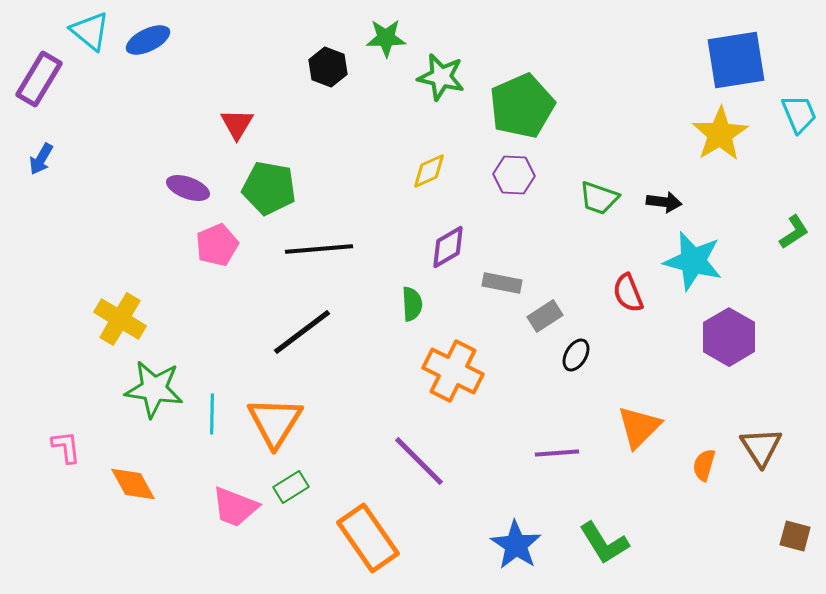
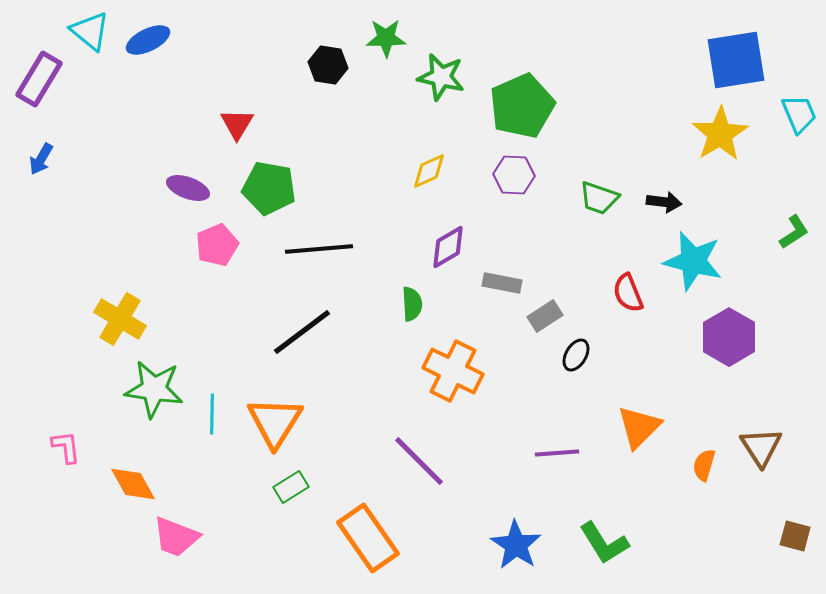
black hexagon at (328, 67): moved 2 px up; rotated 12 degrees counterclockwise
pink trapezoid at (235, 507): moved 59 px left, 30 px down
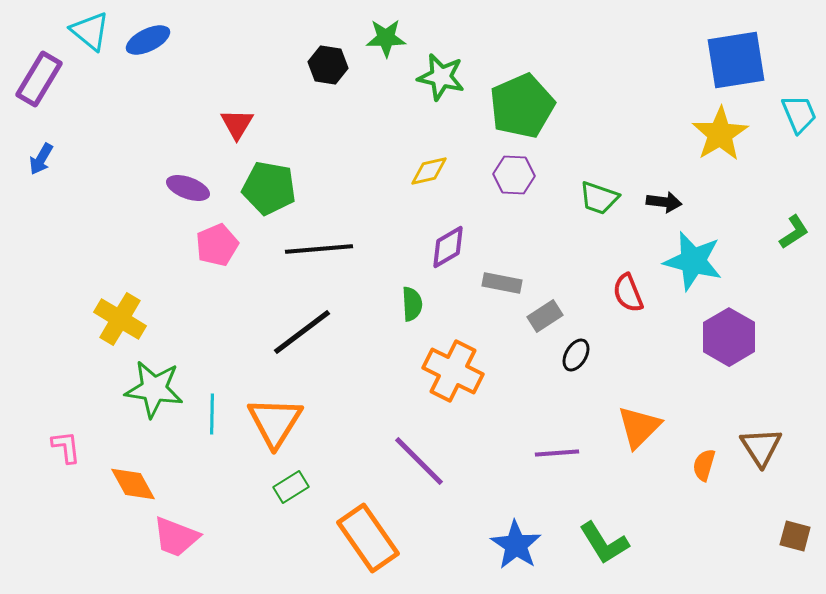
yellow diamond at (429, 171): rotated 12 degrees clockwise
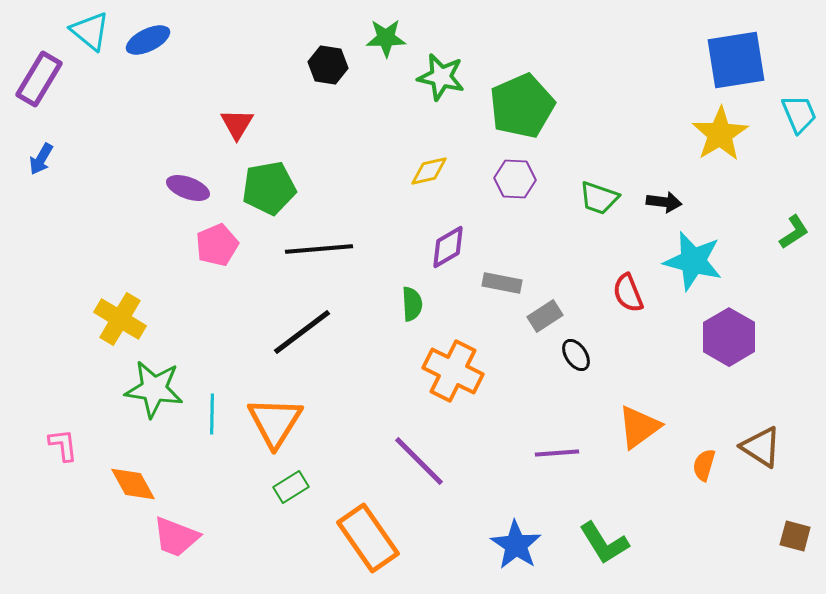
purple hexagon at (514, 175): moved 1 px right, 4 px down
green pentagon at (269, 188): rotated 20 degrees counterclockwise
black ellipse at (576, 355): rotated 64 degrees counterclockwise
orange triangle at (639, 427): rotated 9 degrees clockwise
pink L-shape at (66, 447): moved 3 px left, 2 px up
brown triangle at (761, 447): rotated 24 degrees counterclockwise
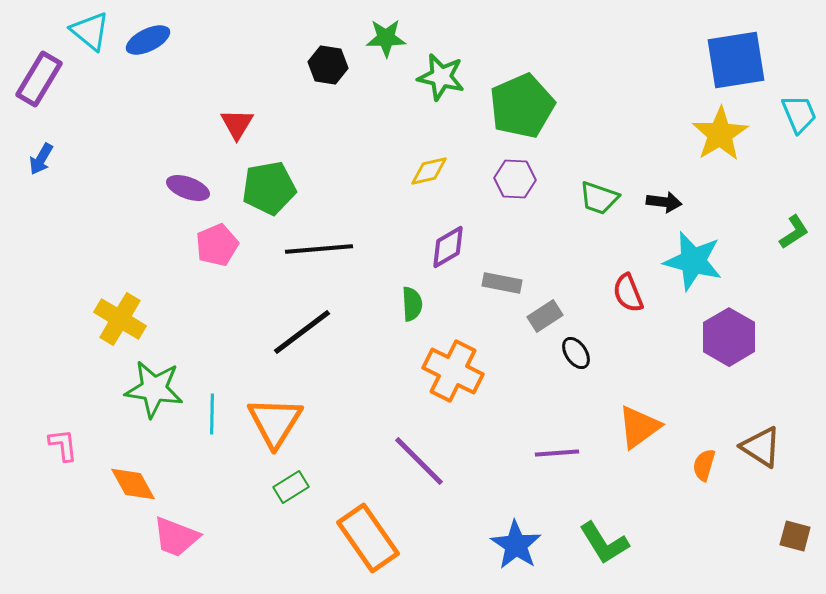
black ellipse at (576, 355): moved 2 px up
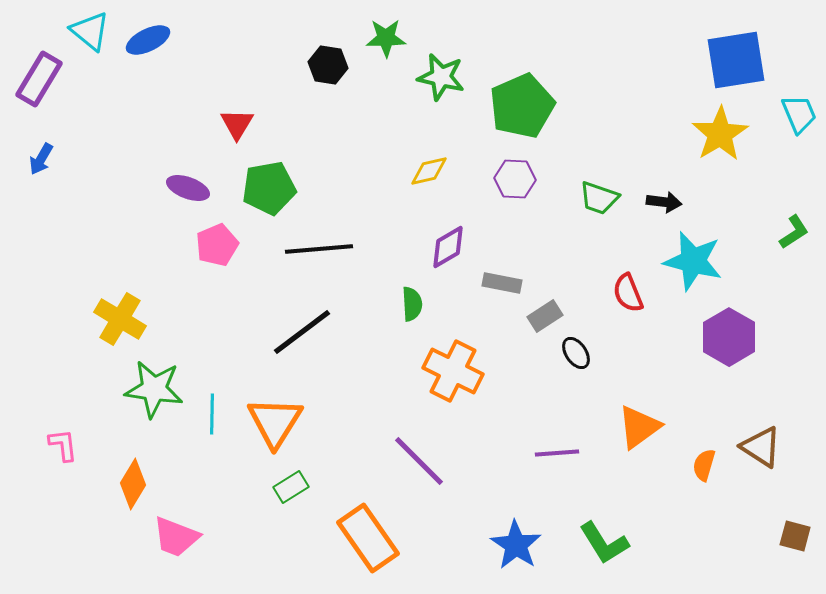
orange diamond at (133, 484): rotated 60 degrees clockwise
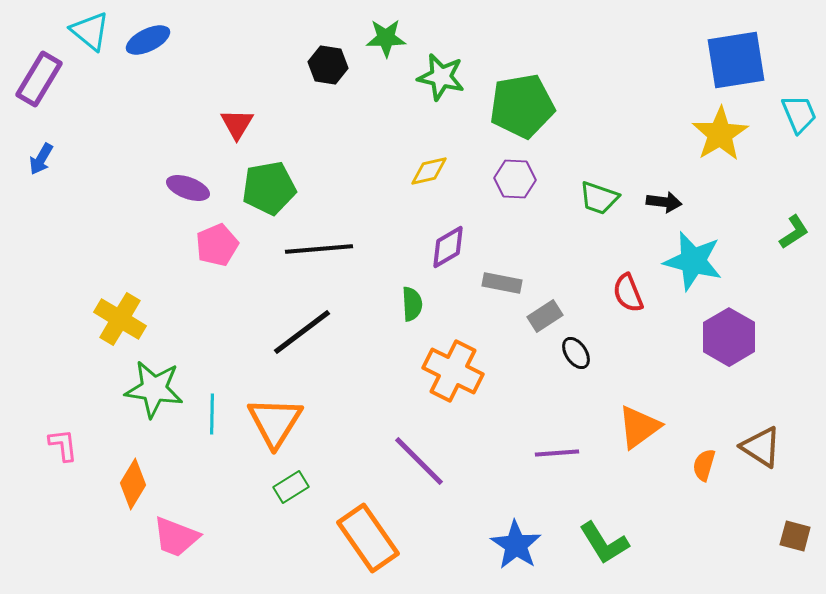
green pentagon at (522, 106): rotated 14 degrees clockwise
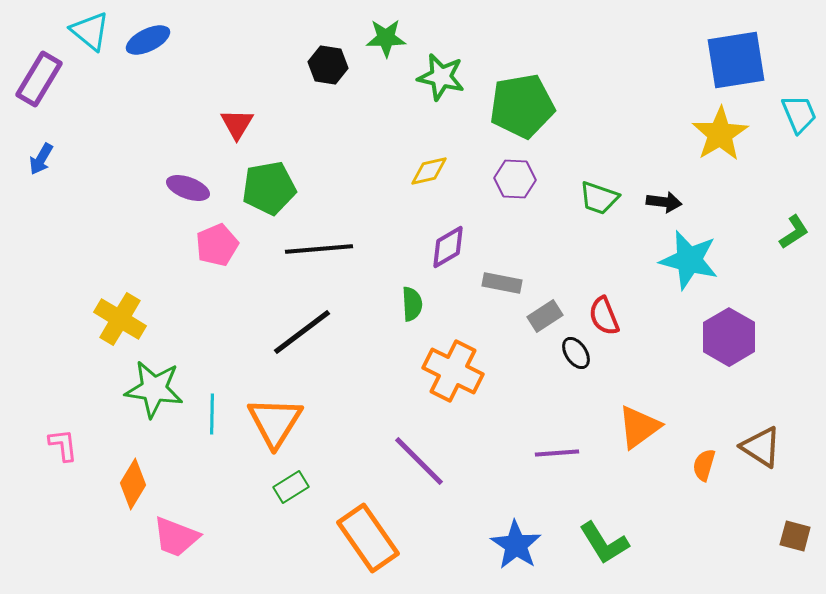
cyan star at (693, 261): moved 4 px left, 1 px up
red semicircle at (628, 293): moved 24 px left, 23 px down
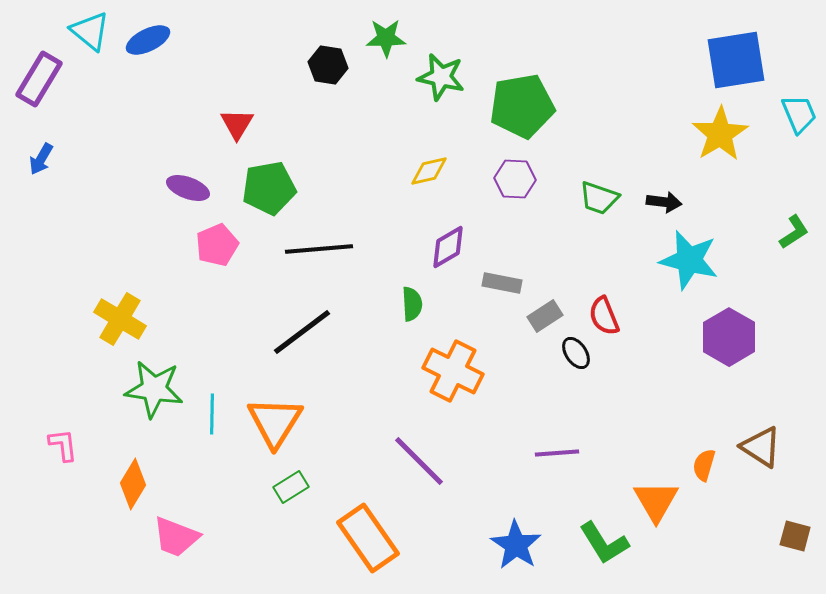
orange triangle at (639, 427): moved 17 px right, 74 px down; rotated 24 degrees counterclockwise
